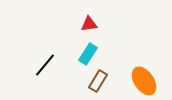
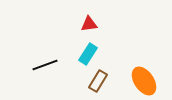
black line: rotated 30 degrees clockwise
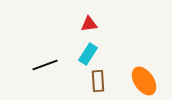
brown rectangle: rotated 35 degrees counterclockwise
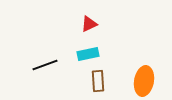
red triangle: rotated 18 degrees counterclockwise
cyan rectangle: rotated 45 degrees clockwise
orange ellipse: rotated 44 degrees clockwise
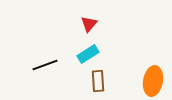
red triangle: rotated 24 degrees counterclockwise
cyan rectangle: rotated 20 degrees counterclockwise
orange ellipse: moved 9 px right
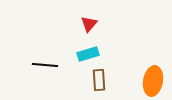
cyan rectangle: rotated 15 degrees clockwise
black line: rotated 25 degrees clockwise
brown rectangle: moved 1 px right, 1 px up
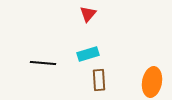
red triangle: moved 1 px left, 10 px up
black line: moved 2 px left, 2 px up
orange ellipse: moved 1 px left, 1 px down
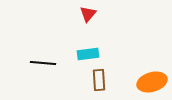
cyan rectangle: rotated 10 degrees clockwise
orange ellipse: rotated 64 degrees clockwise
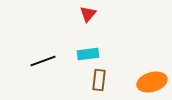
black line: moved 2 px up; rotated 25 degrees counterclockwise
brown rectangle: rotated 10 degrees clockwise
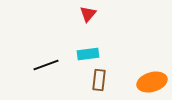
black line: moved 3 px right, 4 px down
